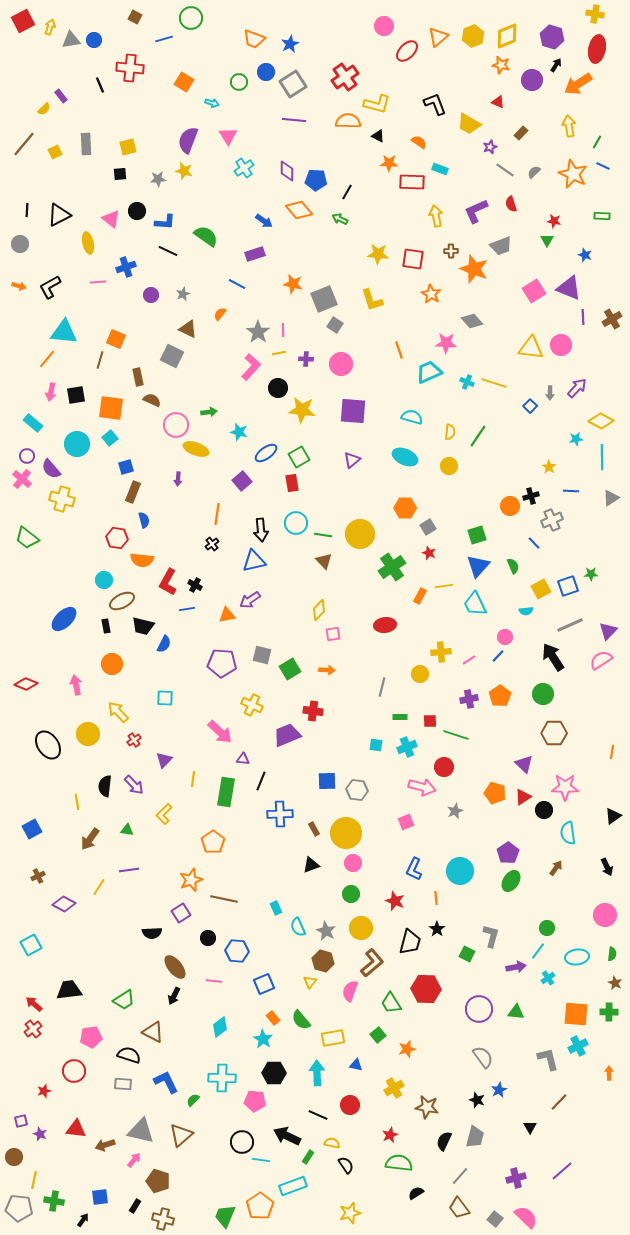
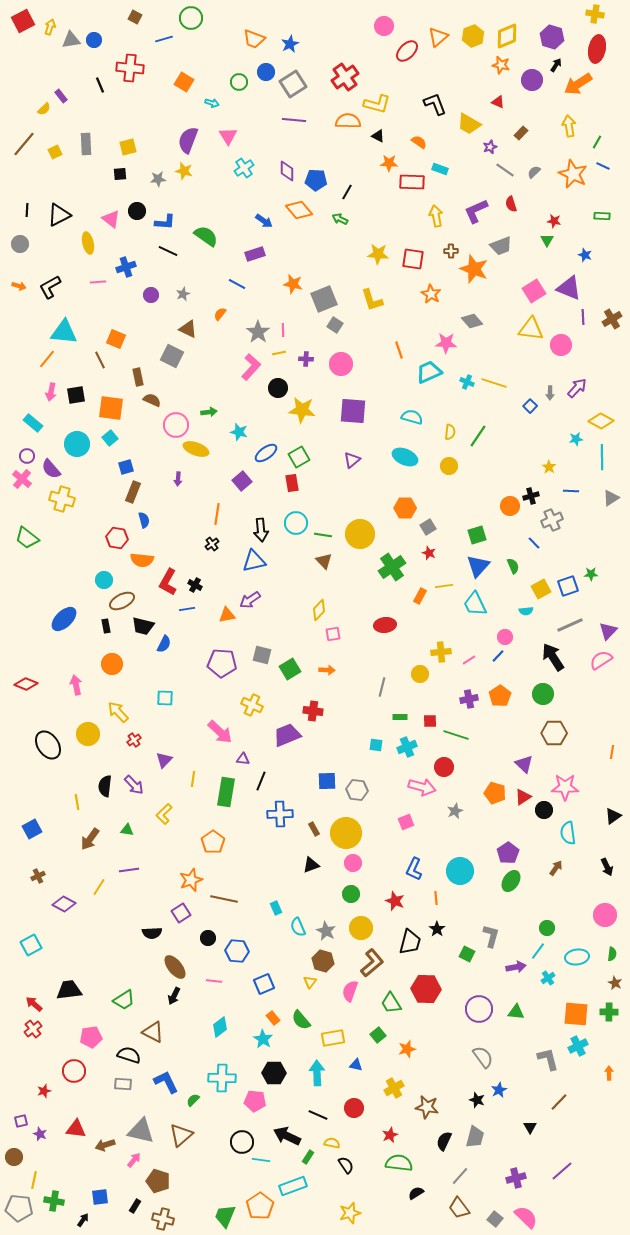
yellow triangle at (531, 348): moved 19 px up
brown line at (100, 360): rotated 42 degrees counterclockwise
red circle at (350, 1105): moved 4 px right, 3 px down
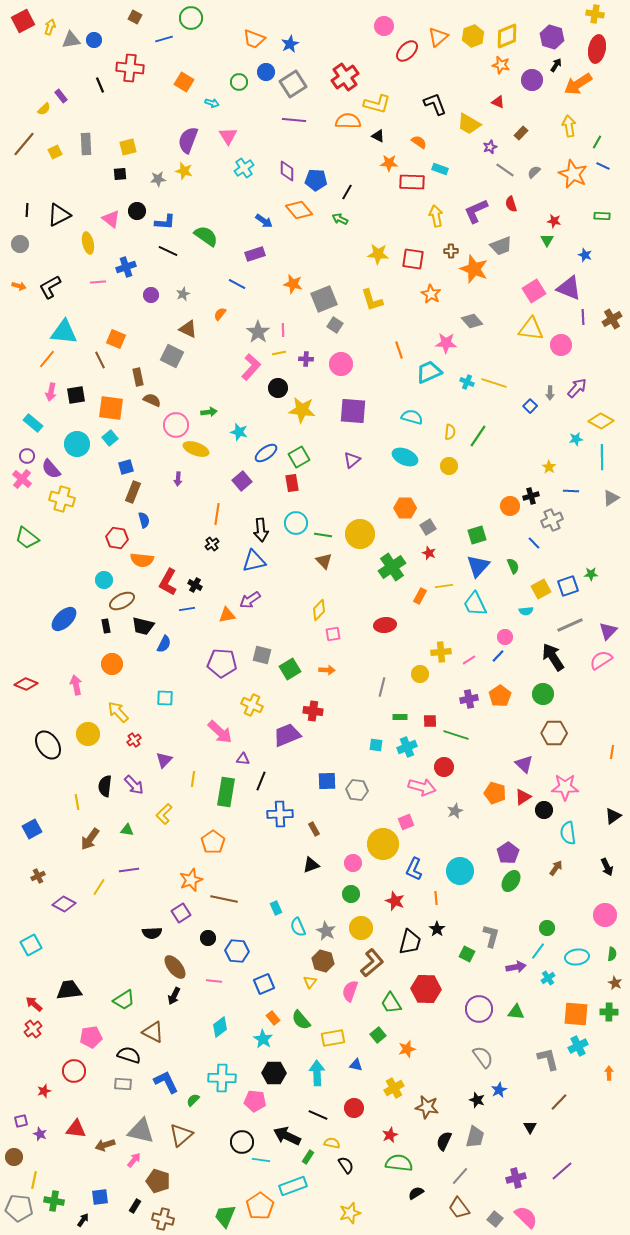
yellow circle at (346, 833): moved 37 px right, 11 px down
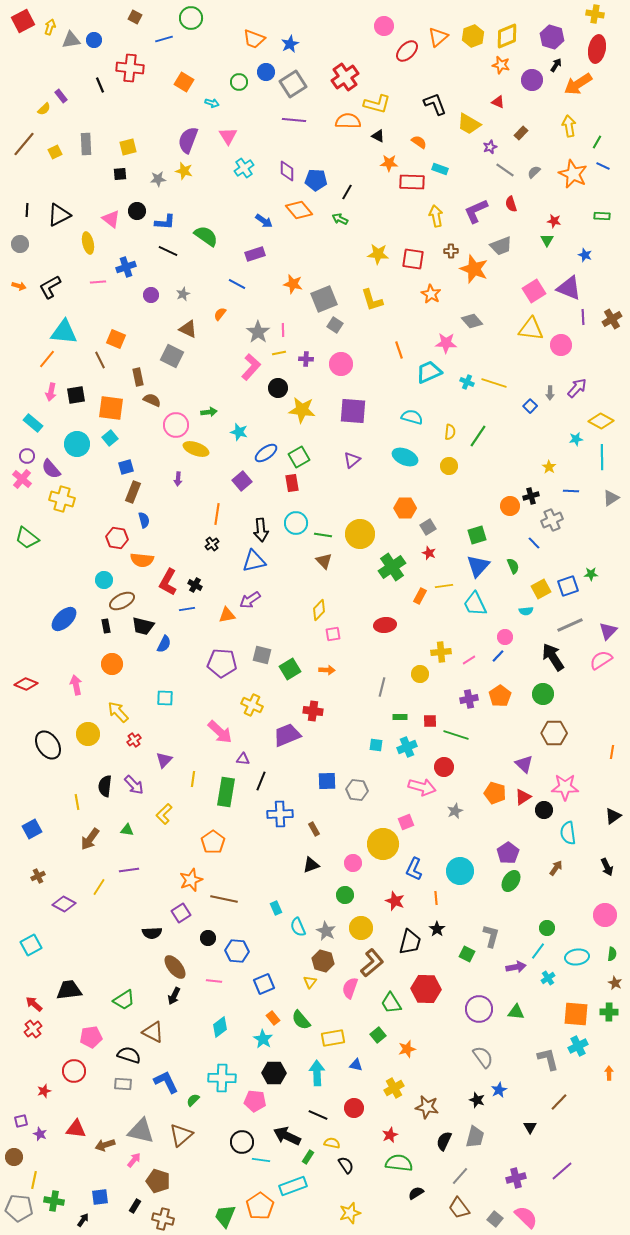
green circle at (351, 894): moved 6 px left, 1 px down
pink semicircle at (350, 991): moved 3 px up
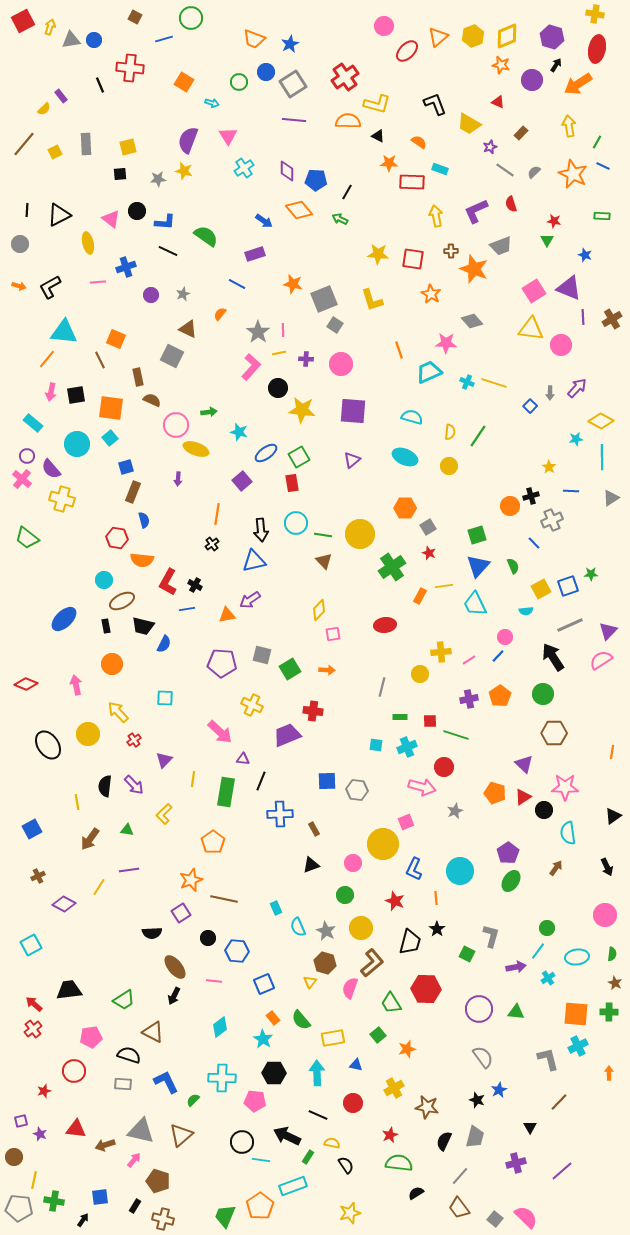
brown hexagon at (323, 961): moved 2 px right, 2 px down
red circle at (354, 1108): moved 1 px left, 5 px up
purple cross at (516, 1178): moved 15 px up
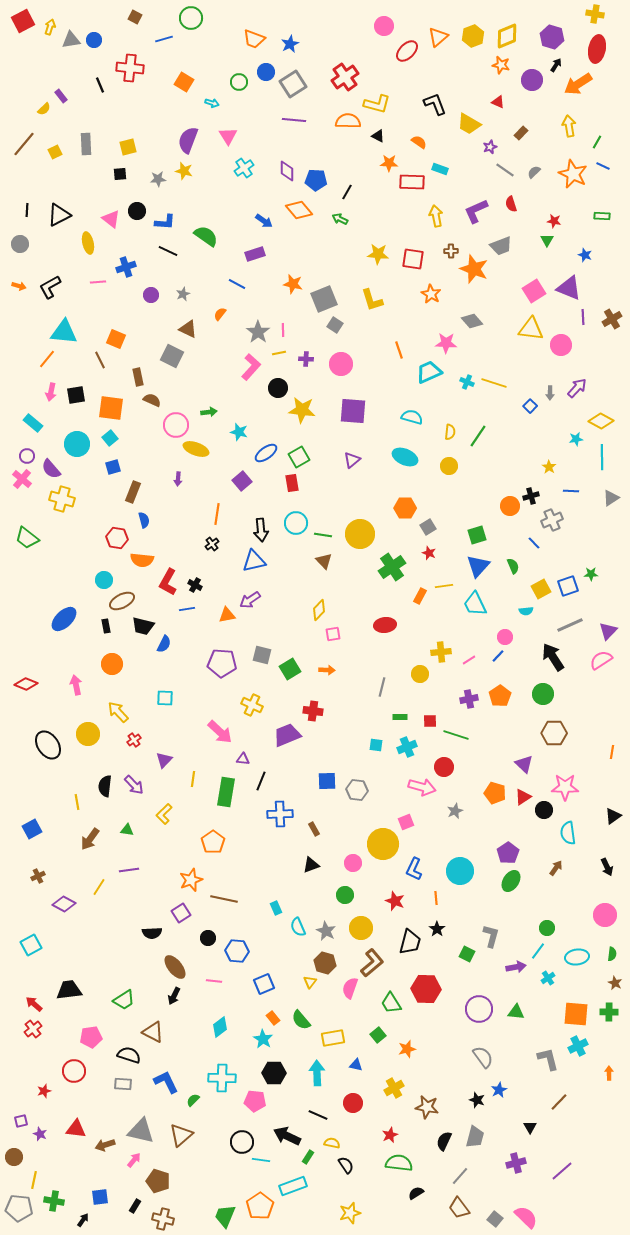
blue square at (126, 467): moved 13 px left
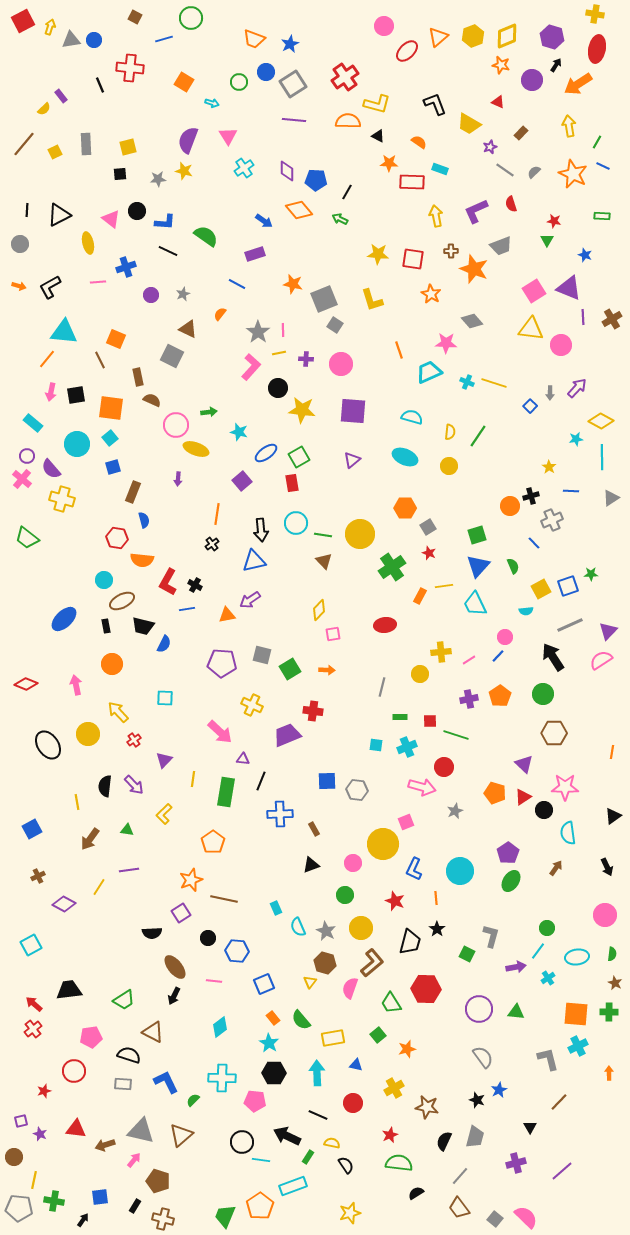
cyan star at (263, 1039): moved 6 px right, 4 px down
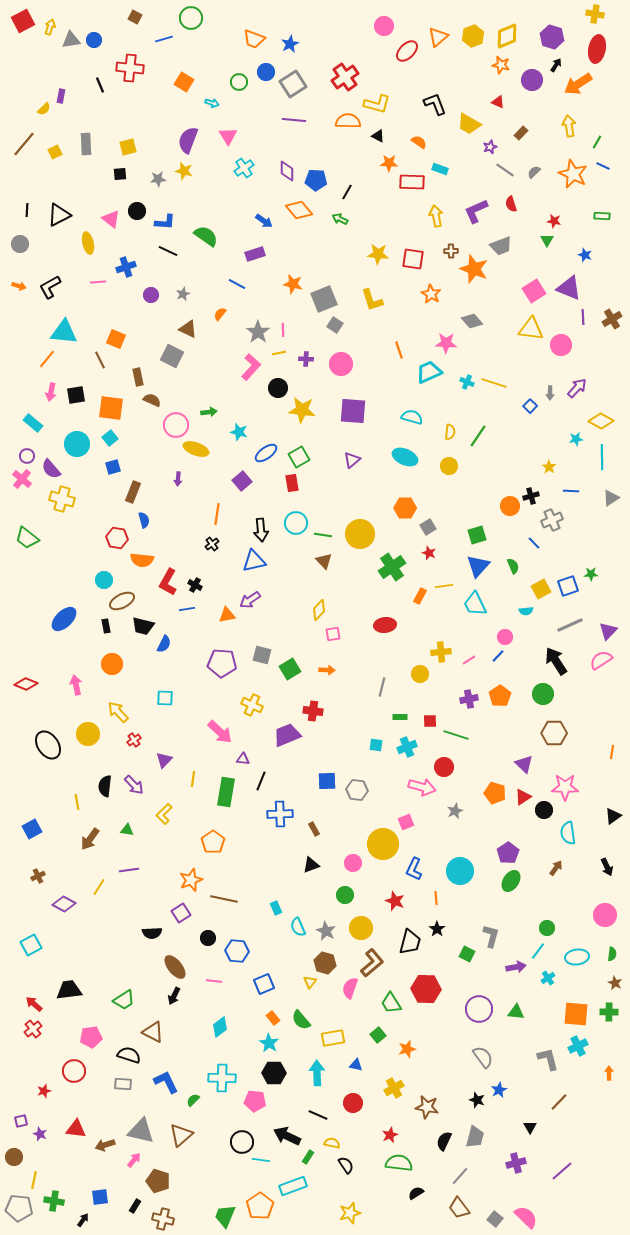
purple rectangle at (61, 96): rotated 48 degrees clockwise
black arrow at (553, 657): moved 3 px right, 4 px down
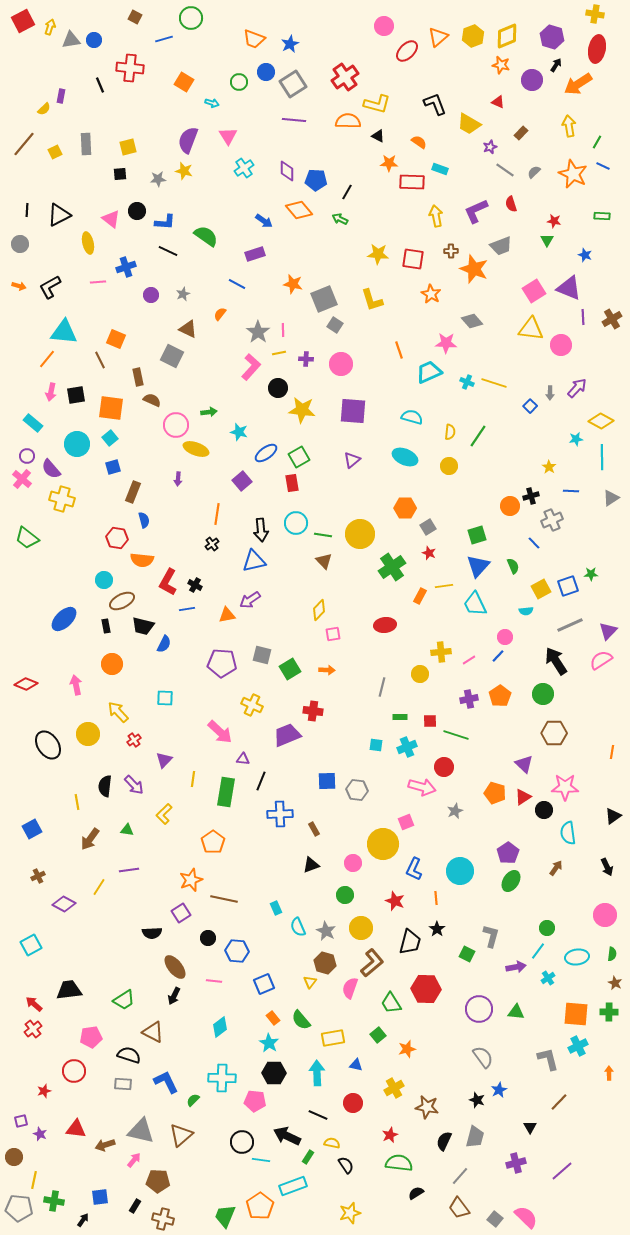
brown pentagon at (158, 1181): rotated 15 degrees counterclockwise
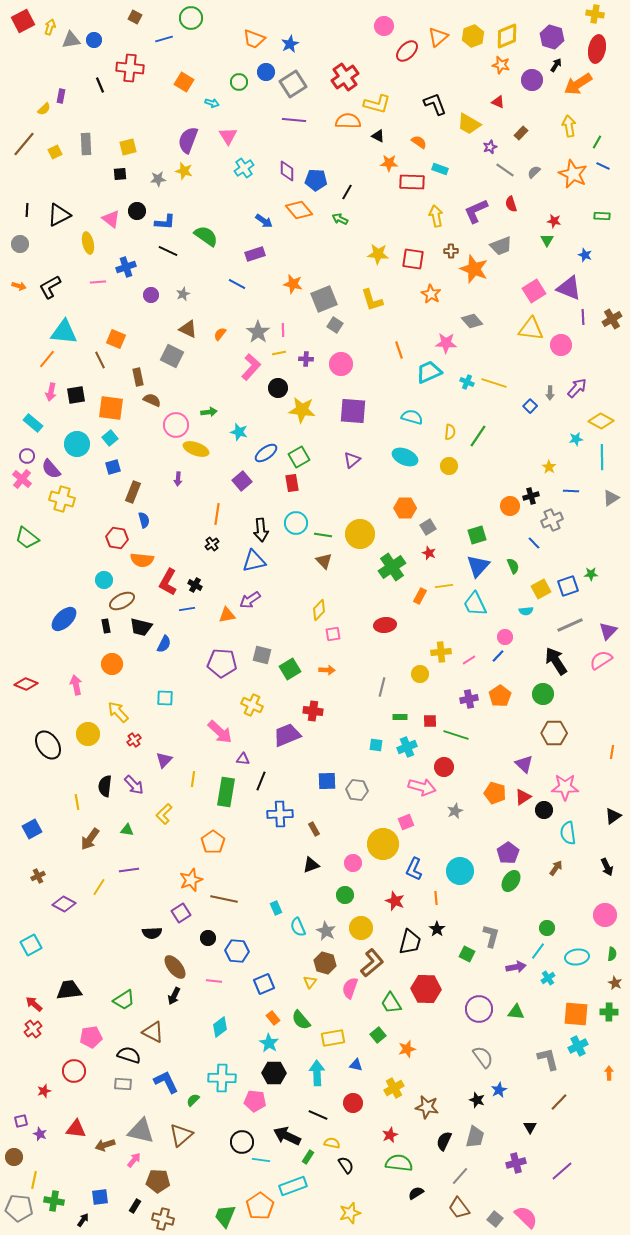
orange semicircle at (220, 314): moved 20 px down
black trapezoid at (143, 626): moved 2 px left, 1 px down
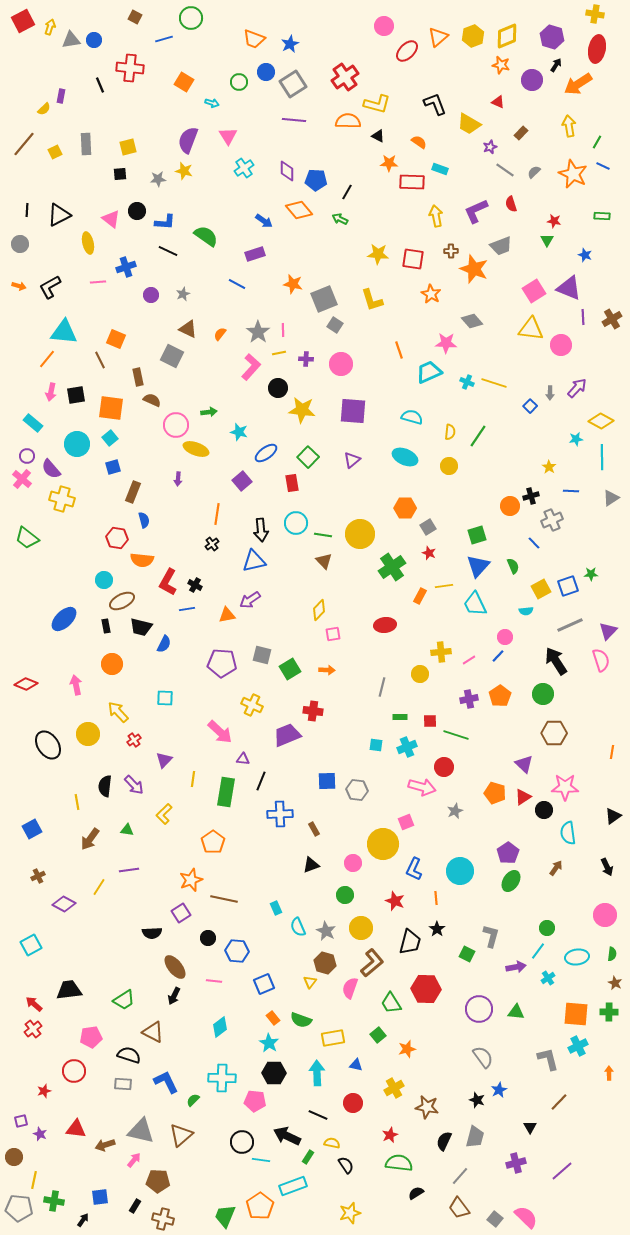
green square at (299, 457): moved 9 px right; rotated 15 degrees counterclockwise
pink semicircle at (601, 660): rotated 105 degrees clockwise
green semicircle at (301, 1020): rotated 30 degrees counterclockwise
